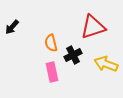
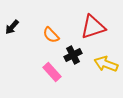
orange semicircle: moved 8 px up; rotated 30 degrees counterclockwise
pink rectangle: rotated 30 degrees counterclockwise
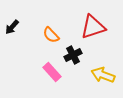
yellow arrow: moved 3 px left, 11 px down
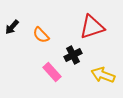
red triangle: moved 1 px left
orange semicircle: moved 10 px left
